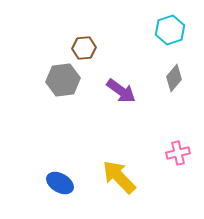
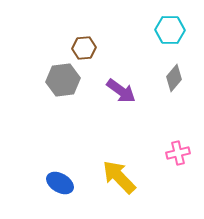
cyan hexagon: rotated 20 degrees clockwise
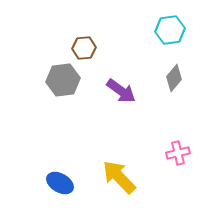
cyan hexagon: rotated 8 degrees counterclockwise
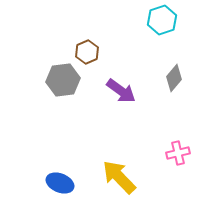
cyan hexagon: moved 8 px left, 10 px up; rotated 12 degrees counterclockwise
brown hexagon: moved 3 px right, 4 px down; rotated 20 degrees counterclockwise
blue ellipse: rotated 8 degrees counterclockwise
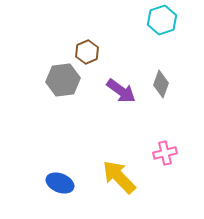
gray diamond: moved 13 px left, 6 px down; rotated 20 degrees counterclockwise
pink cross: moved 13 px left
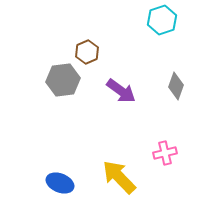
gray diamond: moved 15 px right, 2 px down
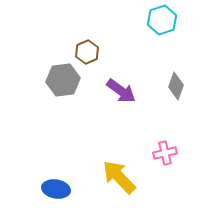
blue ellipse: moved 4 px left, 6 px down; rotated 12 degrees counterclockwise
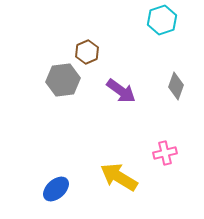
yellow arrow: rotated 15 degrees counterclockwise
blue ellipse: rotated 52 degrees counterclockwise
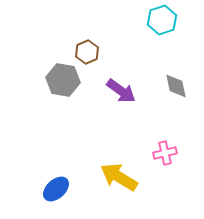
gray hexagon: rotated 16 degrees clockwise
gray diamond: rotated 32 degrees counterclockwise
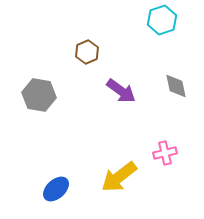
gray hexagon: moved 24 px left, 15 px down
yellow arrow: rotated 69 degrees counterclockwise
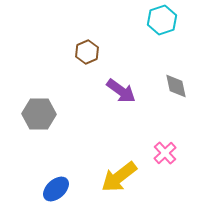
gray hexagon: moved 19 px down; rotated 8 degrees counterclockwise
pink cross: rotated 30 degrees counterclockwise
